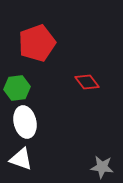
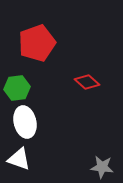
red diamond: rotated 10 degrees counterclockwise
white triangle: moved 2 px left
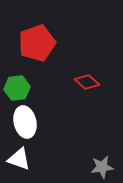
gray star: rotated 15 degrees counterclockwise
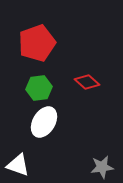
green hexagon: moved 22 px right
white ellipse: moved 19 px right; rotated 44 degrees clockwise
white triangle: moved 1 px left, 6 px down
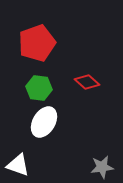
green hexagon: rotated 15 degrees clockwise
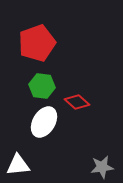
red diamond: moved 10 px left, 20 px down
green hexagon: moved 3 px right, 2 px up
white triangle: rotated 25 degrees counterclockwise
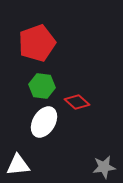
gray star: moved 2 px right
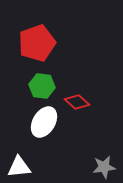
white triangle: moved 1 px right, 2 px down
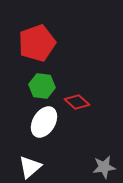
white triangle: moved 11 px right; rotated 35 degrees counterclockwise
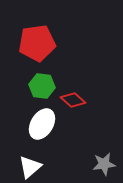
red pentagon: rotated 12 degrees clockwise
red diamond: moved 4 px left, 2 px up
white ellipse: moved 2 px left, 2 px down
gray star: moved 3 px up
